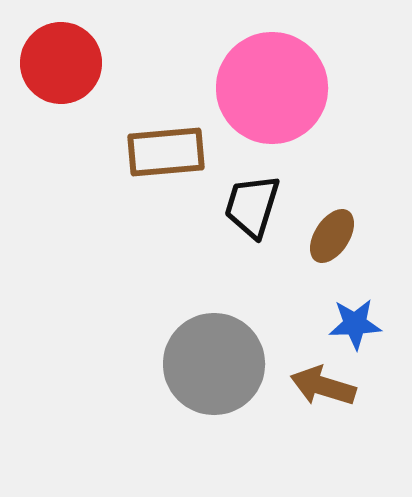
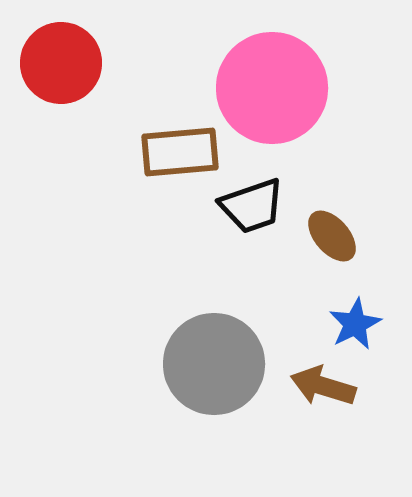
brown rectangle: moved 14 px right
black trapezoid: rotated 126 degrees counterclockwise
brown ellipse: rotated 74 degrees counterclockwise
blue star: rotated 24 degrees counterclockwise
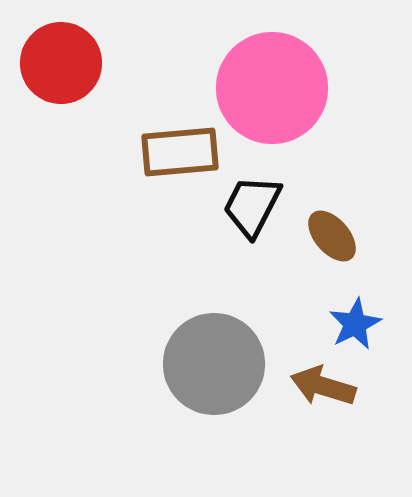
black trapezoid: rotated 136 degrees clockwise
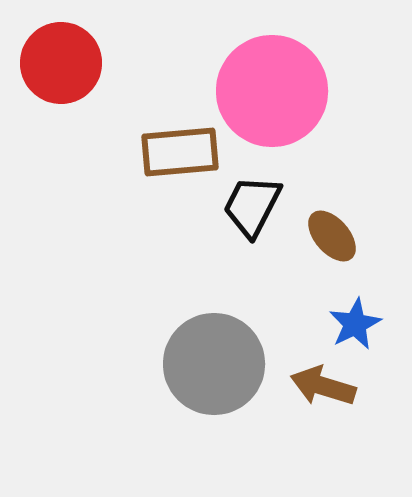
pink circle: moved 3 px down
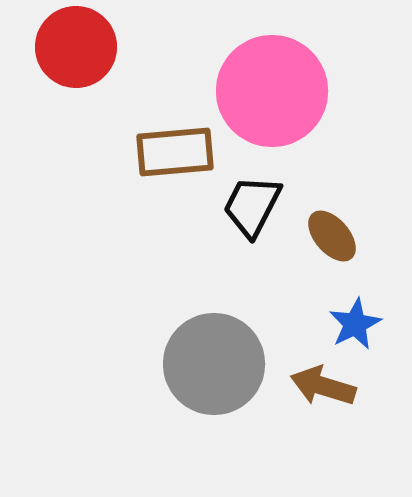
red circle: moved 15 px right, 16 px up
brown rectangle: moved 5 px left
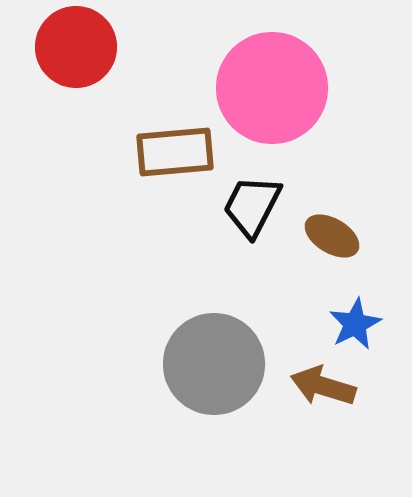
pink circle: moved 3 px up
brown ellipse: rotated 18 degrees counterclockwise
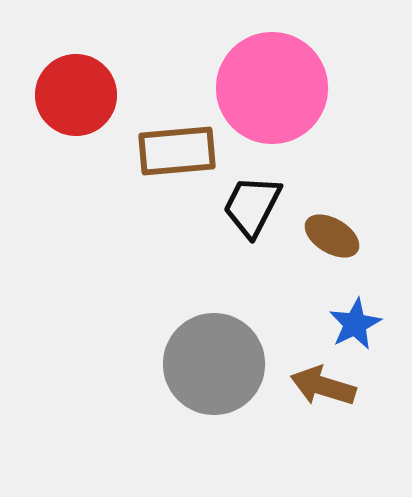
red circle: moved 48 px down
brown rectangle: moved 2 px right, 1 px up
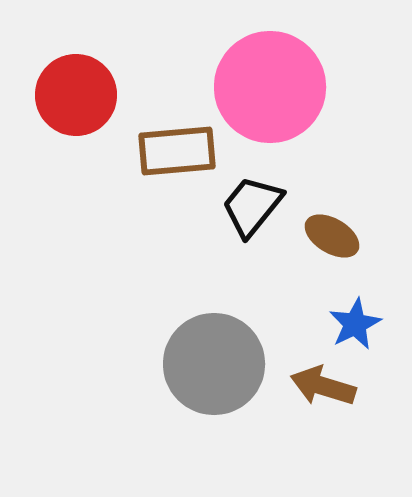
pink circle: moved 2 px left, 1 px up
black trapezoid: rotated 12 degrees clockwise
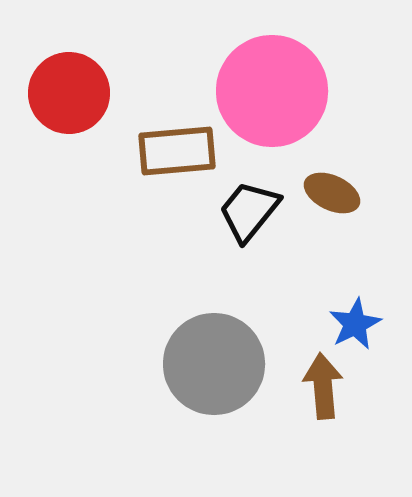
pink circle: moved 2 px right, 4 px down
red circle: moved 7 px left, 2 px up
black trapezoid: moved 3 px left, 5 px down
brown ellipse: moved 43 px up; rotated 6 degrees counterclockwise
brown arrow: rotated 68 degrees clockwise
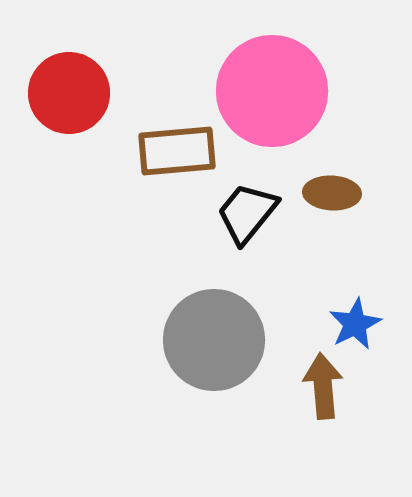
brown ellipse: rotated 22 degrees counterclockwise
black trapezoid: moved 2 px left, 2 px down
gray circle: moved 24 px up
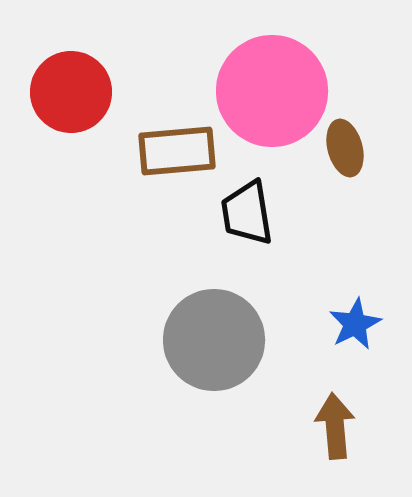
red circle: moved 2 px right, 1 px up
brown ellipse: moved 13 px right, 45 px up; rotated 72 degrees clockwise
black trapezoid: rotated 48 degrees counterclockwise
brown arrow: moved 12 px right, 40 px down
